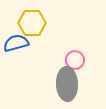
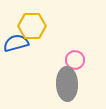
yellow hexagon: moved 3 px down
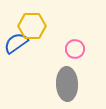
blue semicircle: rotated 20 degrees counterclockwise
pink circle: moved 11 px up
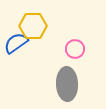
yellow hexagon: moved 1 px right
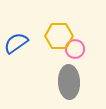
yellow hexagon: moved 26 px right, 10 px down
gray ellipse: moved 2 px right, 2 px up
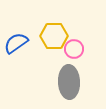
yellow hexagon: moved 5 px left
pink circle: moved 1 px left
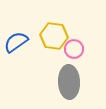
yellow hexagon: rotated 8 degrees clockwise
blue semicircle: moved 1 px up
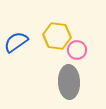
yellow hexagon: moved 3 px right
pink circle: moved 3 px right, 1 px down
